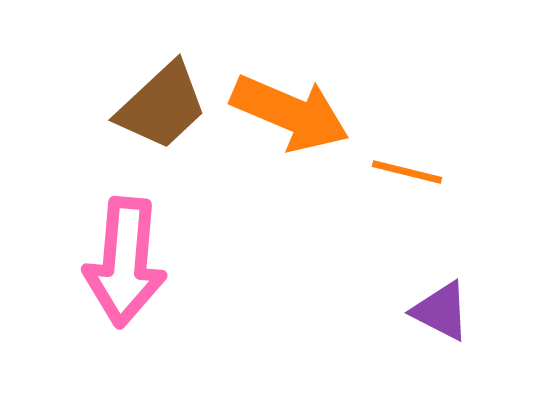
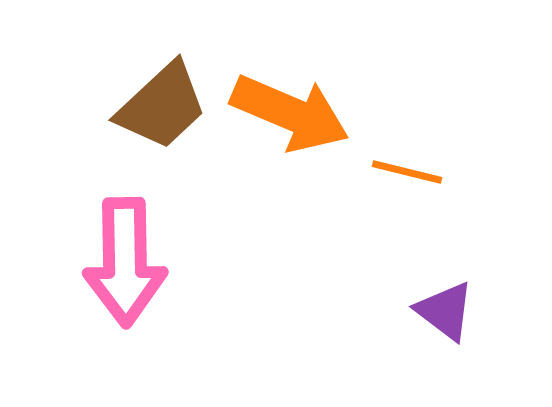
pink arrow: rotated 6 degrees counterclockwise
purple triangle: moved 4 px right; rotated 10 degrees clockwise
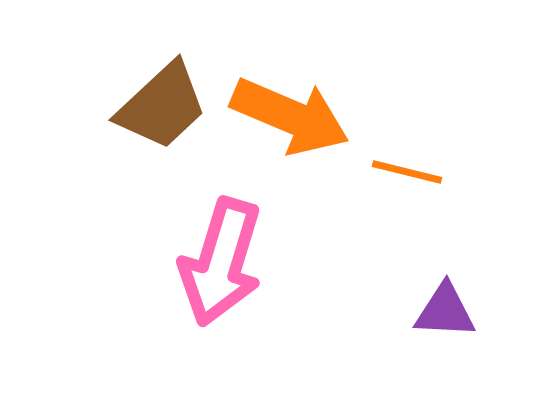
orange arrow: moved 3 px down
pink arrow: moved 96 px right; rotated 18 degrees clockwise
purple triangle: rotated 34 degrees counterclockwise
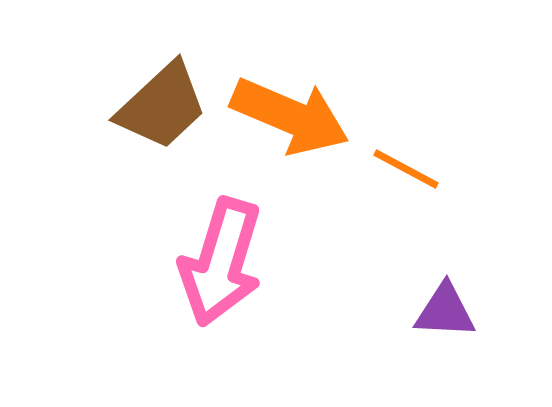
orange line: moved 1 px left, 3 px up; rotated 14 degrees clockwise
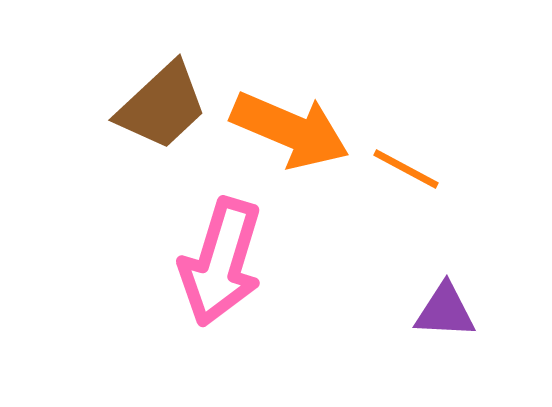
orange arrow: moved 14 px down
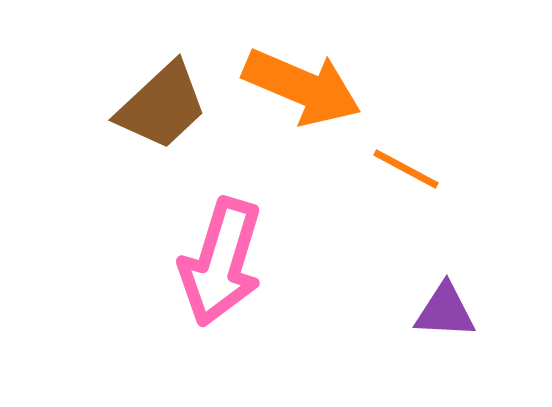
orange arrow: moved 12 px right, 43 px up
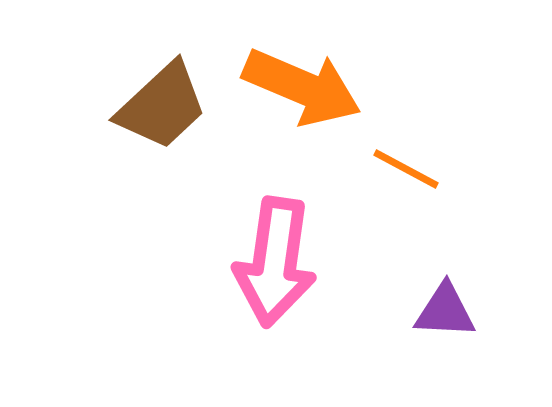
pink arrow: moved 54 px right; rotated 9 degrees counterclockwise
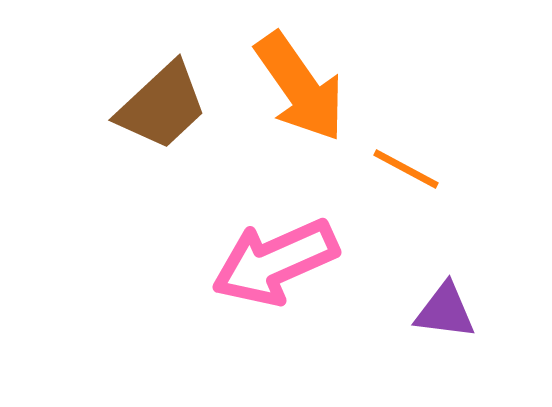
orange arrow: moved 2 px left; rotated 32 degrees clockwise
pink arrow: rotated 58 degrees clockwise
purple triangle: rotated 4 degrees clockwise
